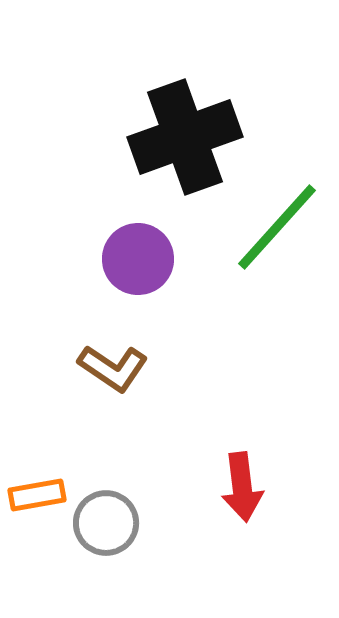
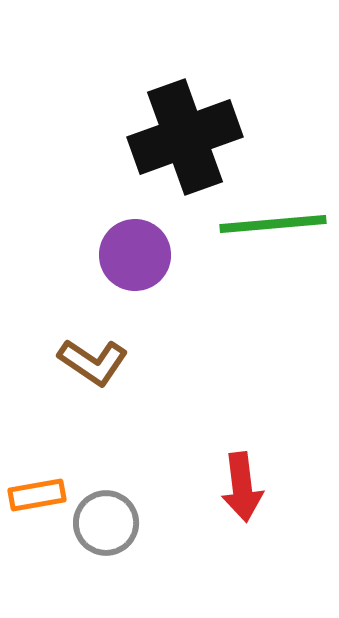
green line: moved 4 px left, 3 px up; rotated 43 degrees clockwise
purple circle: moved 3 px left, 4 px up
brown L-shape: moved 20 px left, 6 px up
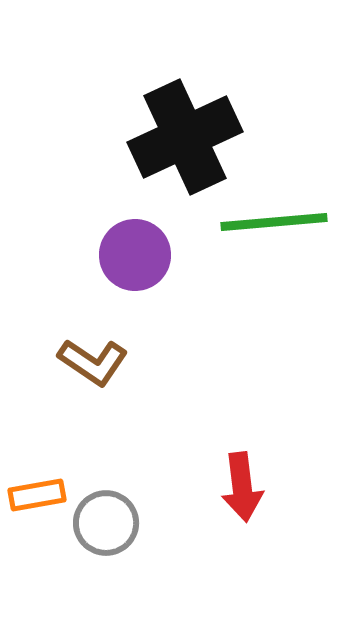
black cross: rotated 5 degrees counterclockwise
green line: moved 1 px right, 2 px up
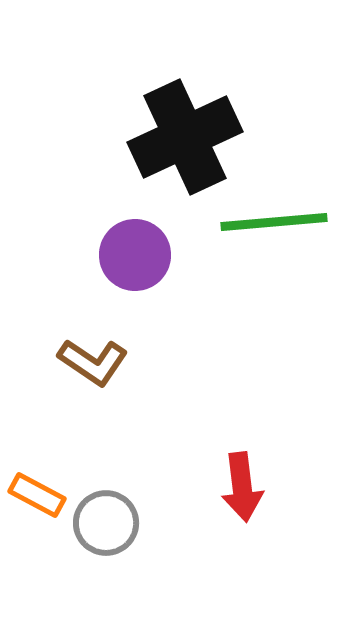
orange rectangle: rotated 38 degrees clockwise
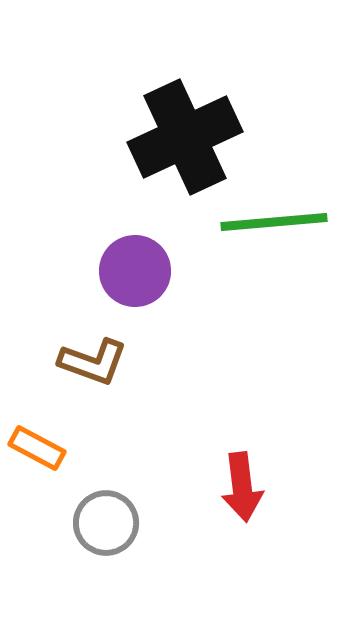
purple circle: moved 16 px down
brown L-shape: rotated 14 degrees counterclockwise
orange rectangle: moved 47 px up
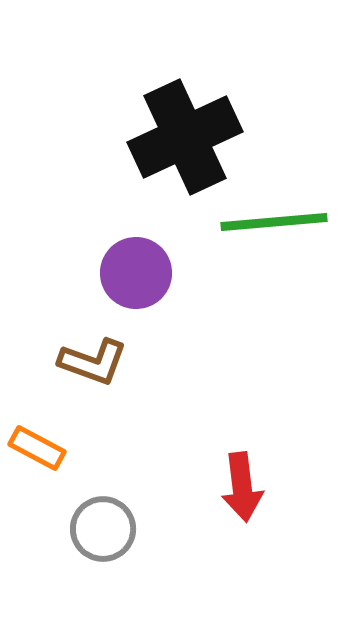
purple circle: moved 1 px right, 2 px down
gray circle: moved 3 px left, 6 px down
